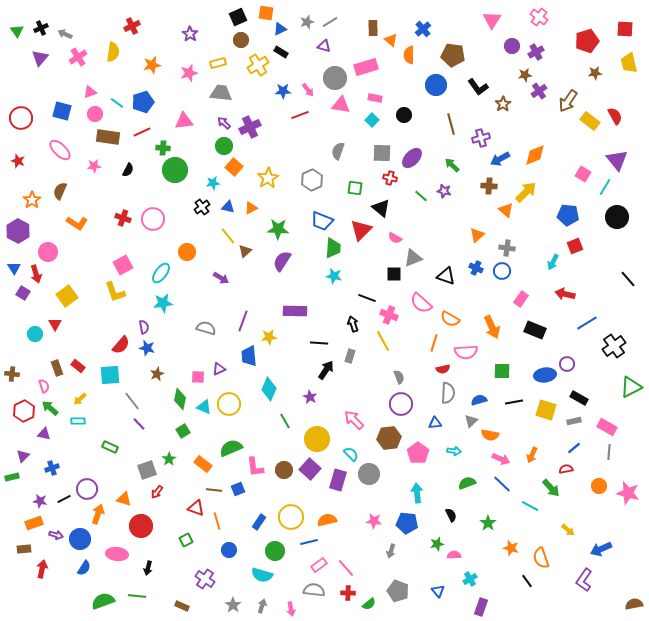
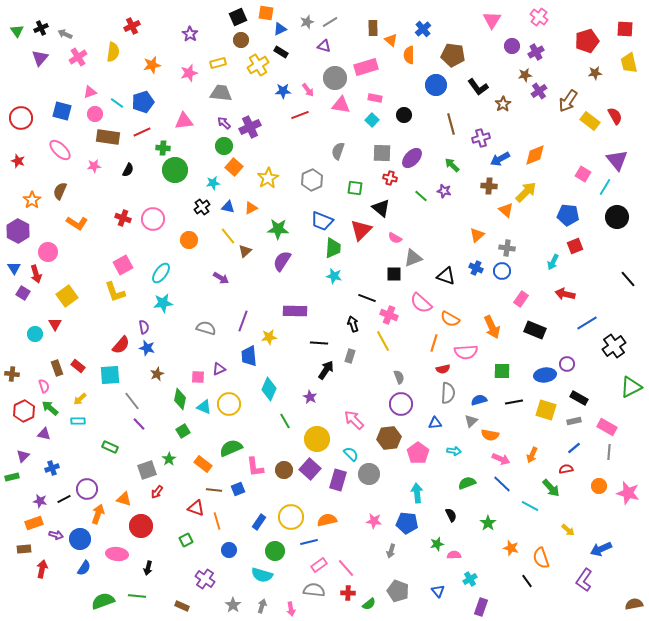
orange circle at (187, 252): moved 2 px right, 12 px up
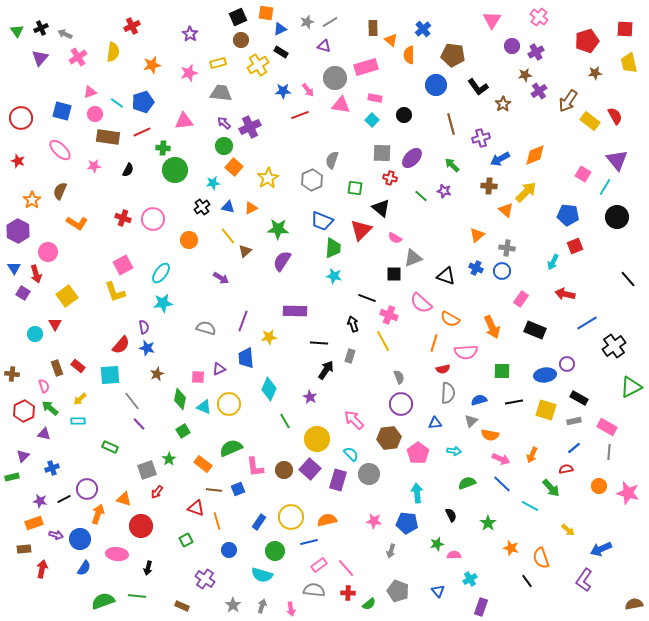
gray semicircle at (338, 151): moved 6 px left, 9 px down
blue trapezoid at (249, 356): moved 3 px left, 2 px down
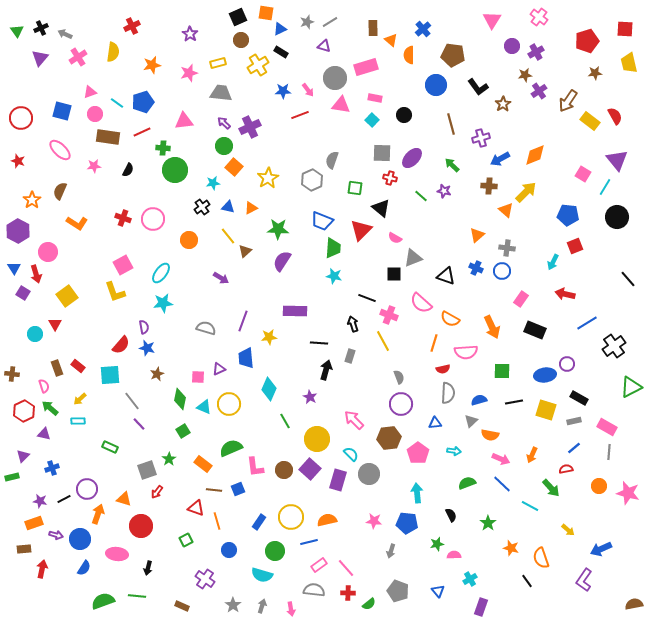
black arrow at (326, 370): rotated 18 degrees counterclockwise
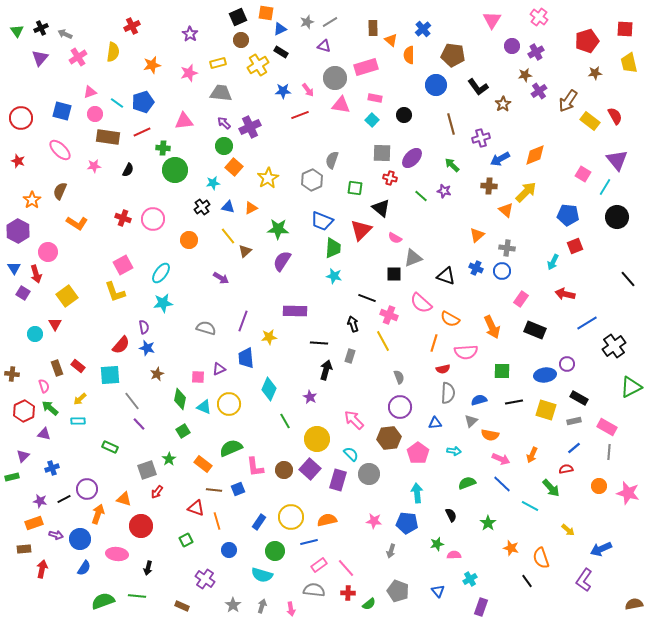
purple circle at (401, 404): moved 1 px left, 3 px down
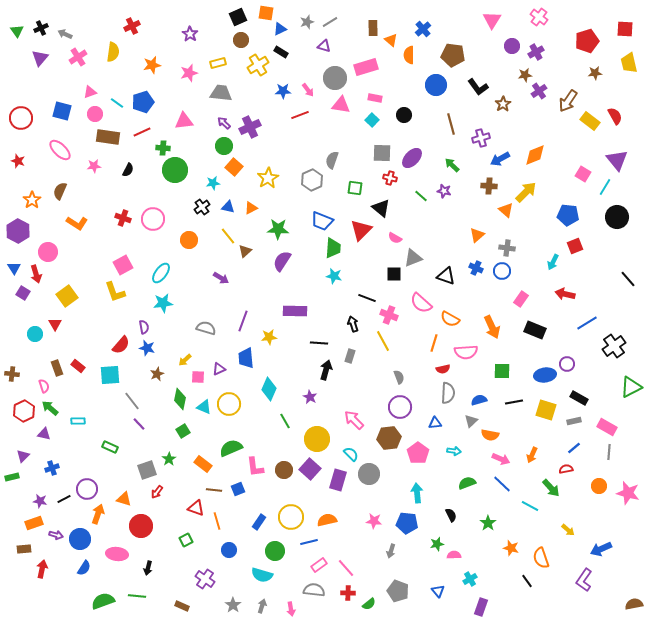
yellow arrow at (80, 399): moved 105 px right, 39 px up
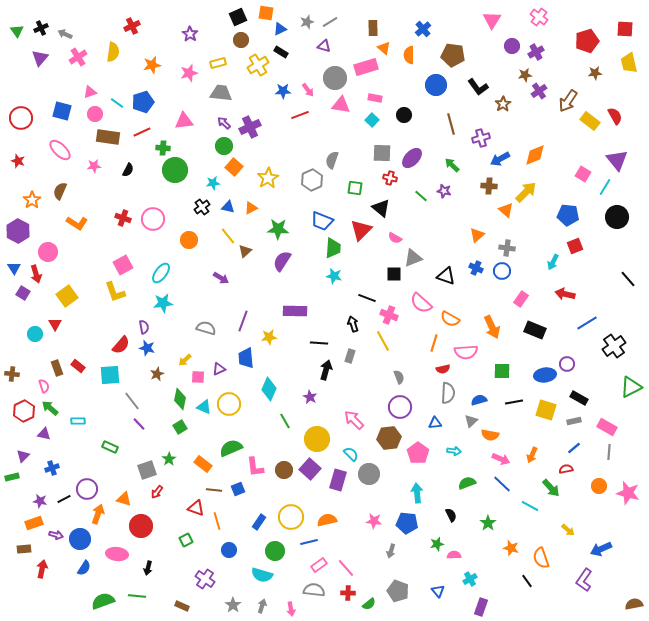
orange triangle at (391, 40): moved 7 px left, 8 px down
green square at (183, 431): moved 3 px left, 4 px up
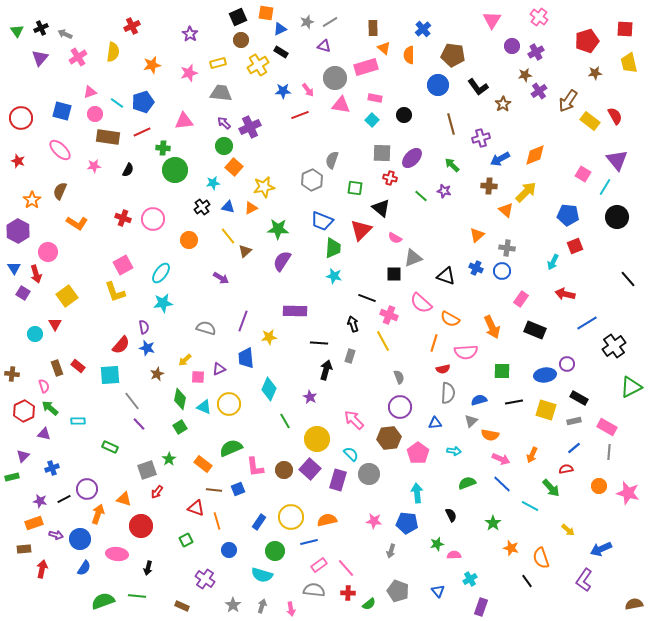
blue circle at (436, 85): moved 2 px right
yellow star at (268, 178): moved 4 px left, 9 px down; rotated 20 degrees clockwise
green star at (488, 523): moved 5 px right
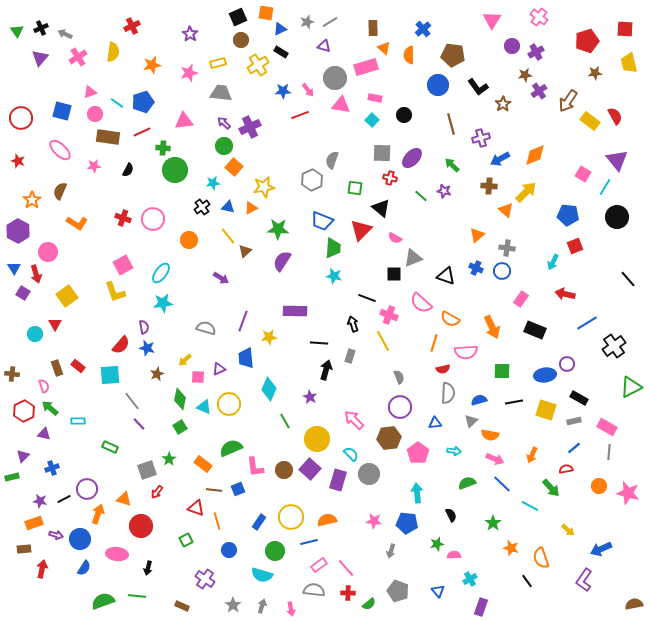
pink arrow at (501, 459): moved 6 px left
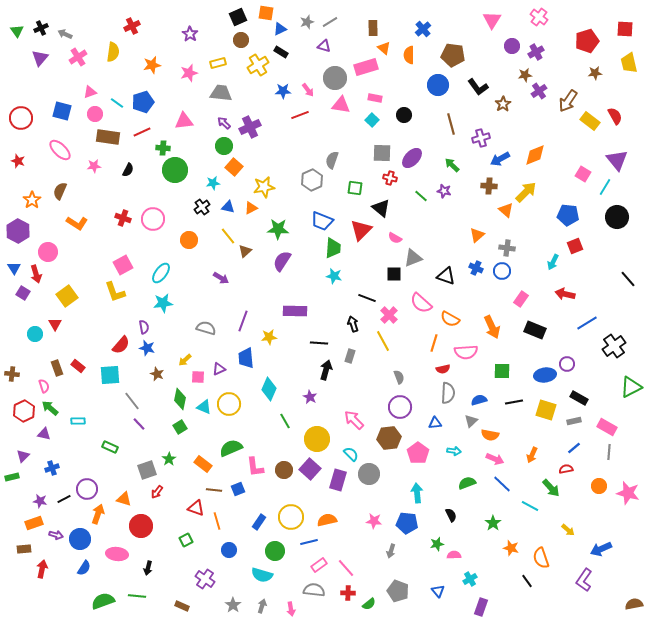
pink cross at (389, 315): rotated 24 degrees clockwise
brown star at (157, 374): rotated 24 degrees counterclockwise
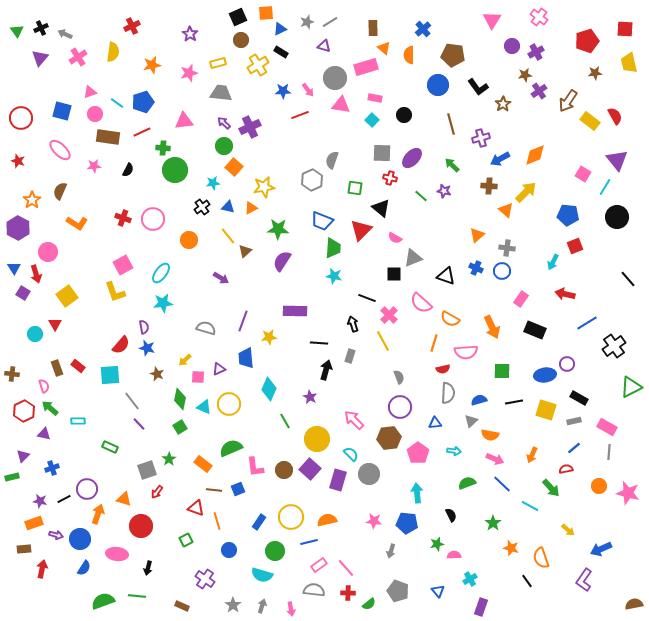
orange square at (266, 13): rotated 14 degrees counterclockwise
purple hexagon at (18, 231): moved 3 px up
